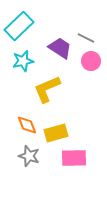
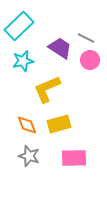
pink circle: moved 1 px left, 1 px up
yellow rectangle: moved 3 px right, 9 px up
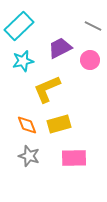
gray line: moved 7 px right, 12 px up
purple trapezoid: rotated 60 degrees counterclockwise
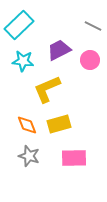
cyan rectangle: moved 1 px up
purple trapezoid: moved 1 px left, 2 px down
cyan star: rotated 20 degrees clockwise
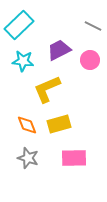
gray star: moved 1 px left, 2 px down
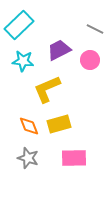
gray line: moved 2 px right, 3 px down
orange diamond: moved 2 px right, 1 px down
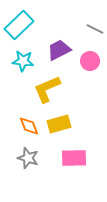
pink circle: moved 1 px down
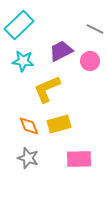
purple trapezoid: moved 2 px right, 1 px down
pink rectangle: moved 5 px right, 1 px down
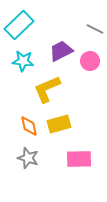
orange diamond: rotated 10 degrees clockwise
